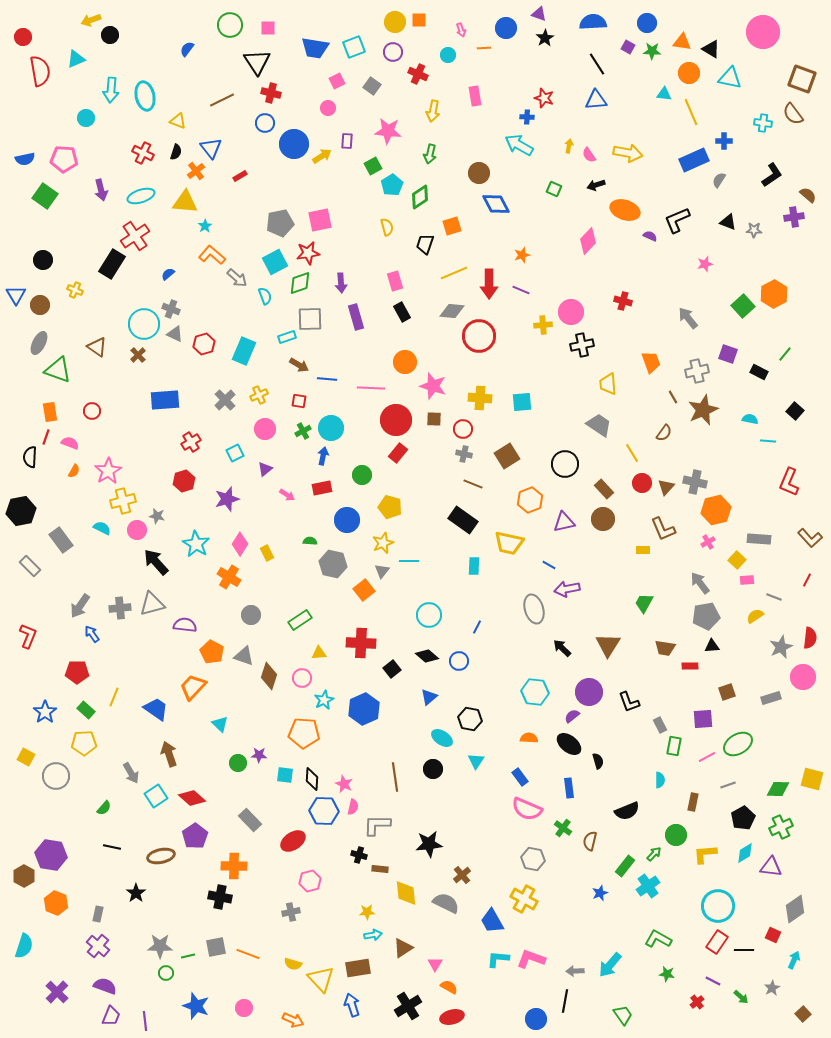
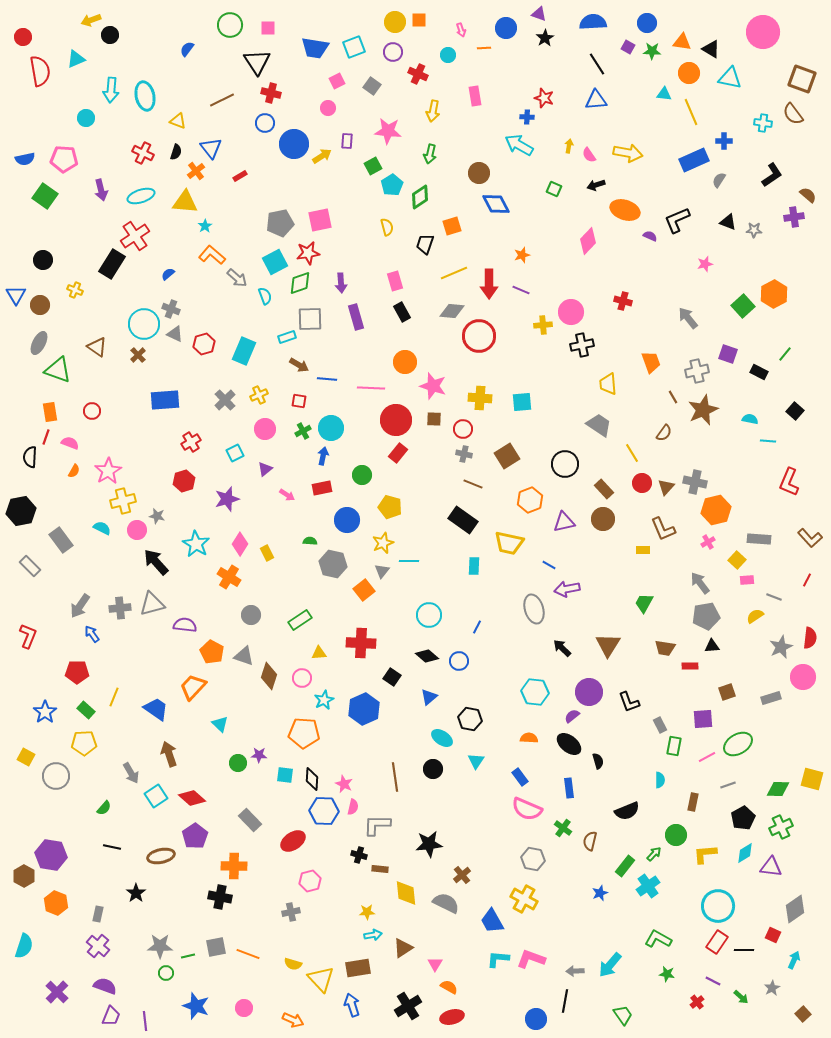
black square at (392, 669): moved 8 px down; rotated 18 degrees counterclockwise
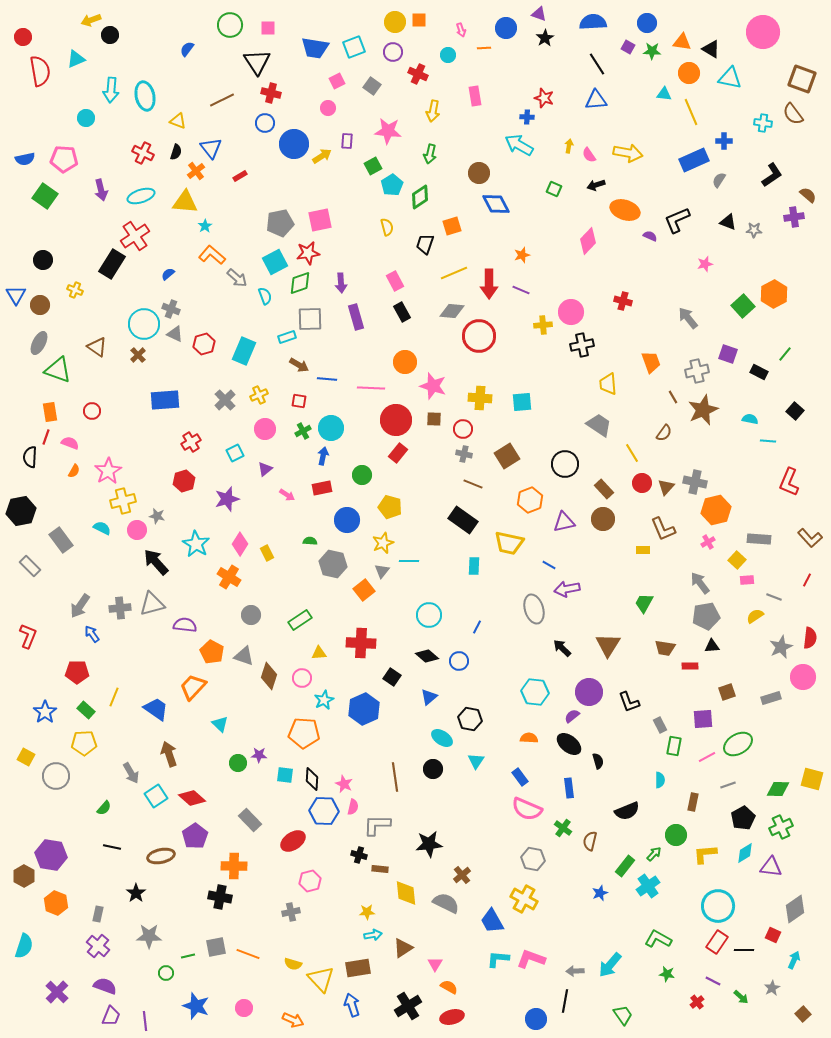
pink rectangle at (395, 281): rotated 12 degrees counterclockwise
gray star at (160, 946): moved 11 px left, 10 px up
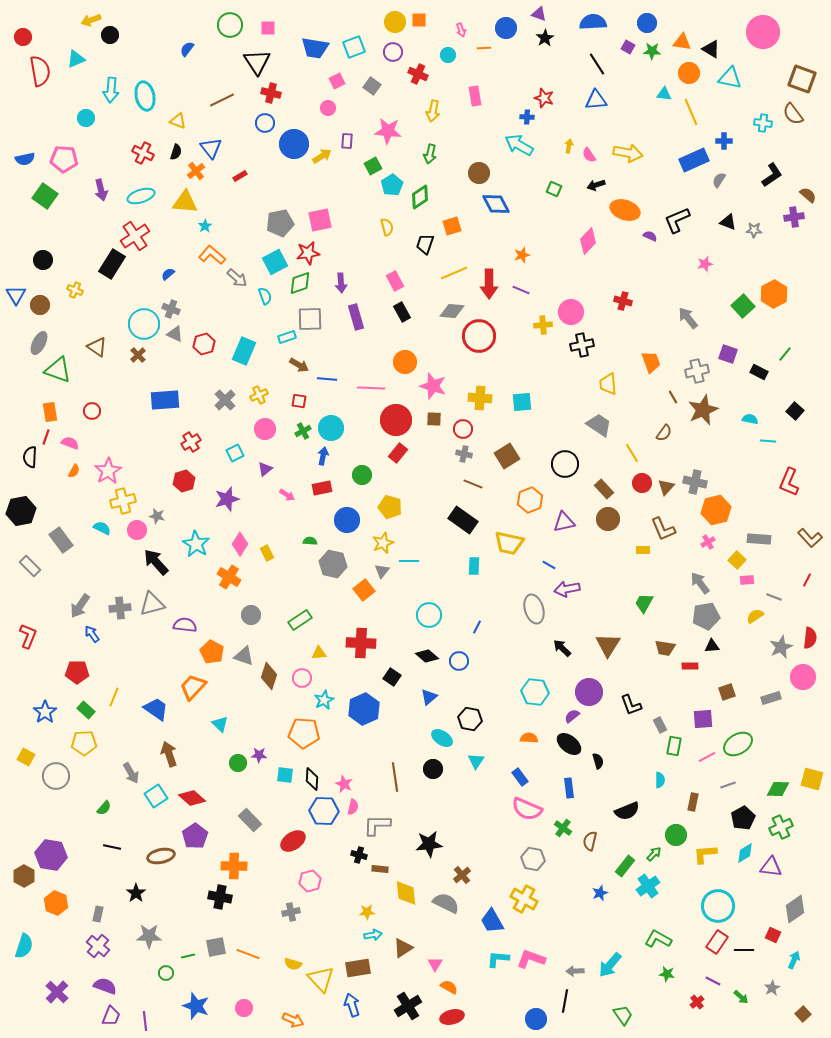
brown circle at (603, 519): moved 5 px right
black L-shape at (629, 702): moved 2 px right, 3 px down
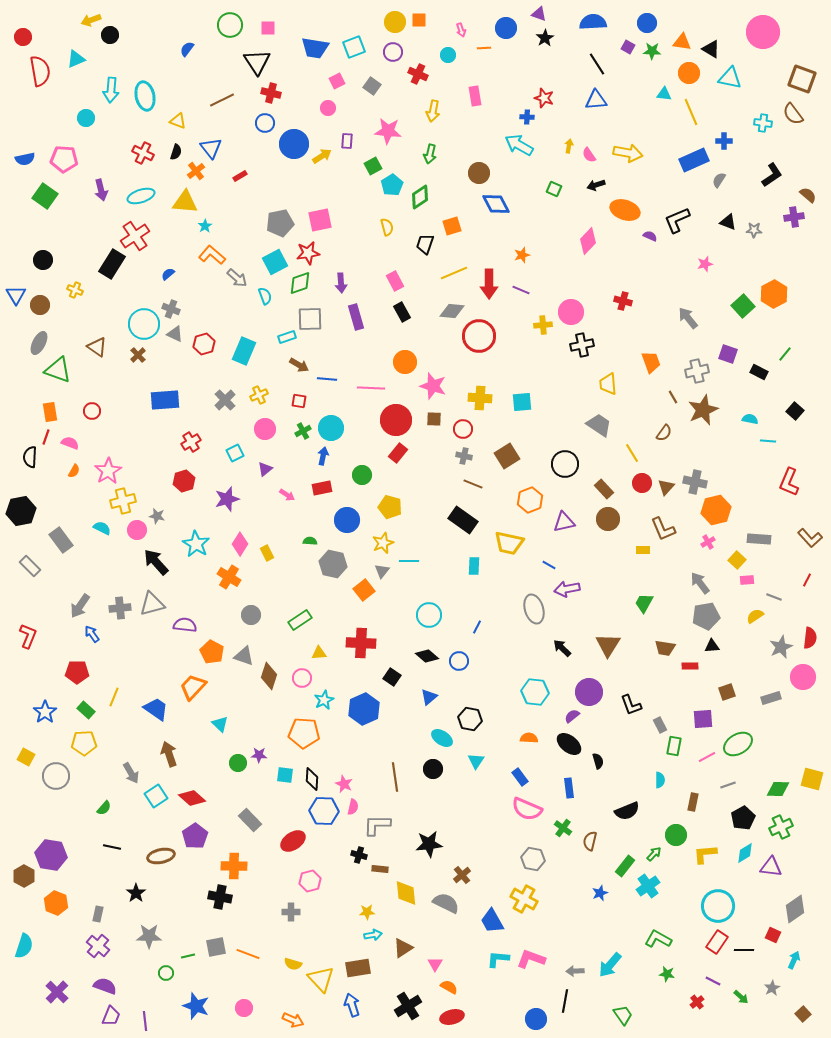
gray cross at (464, 454): moved 2 px down
gray cross at (291, 912): rotated 12 degrees clockwise
